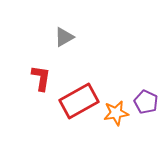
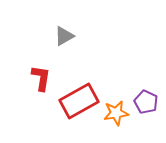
gray triangle: moved 1 px up
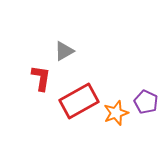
gray triangle: moved 15 px down
orange star: rotated 10 degrees counterclockwise
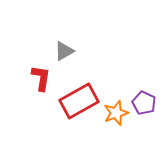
purple pentagon: moved 2 px left, 1 px down
